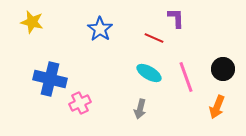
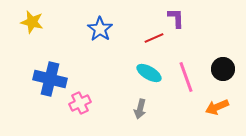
red line: rotated 48 degrees counterclockwise
orange arrow: rotated 45 degrees clockwise
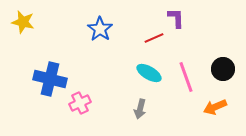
yellow star: moved 9 px left
orange arrow: moved 2 px left
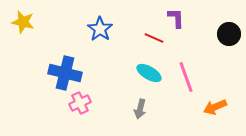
red line: rotated 48 degrees clockwise
black circle: moved 6 px right, 35 px up
blue cross: moved 15 px right, 6 px up
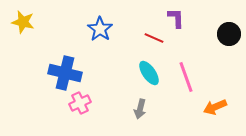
cyan ellipse: rotated 25 degrees clockwise
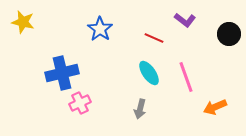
purple L-shape: moved 9 px right, 2 px down; rotated 130 degrees clockwise
blue cross: moved 3 px left; rotated 28 degrees counterclockwise
